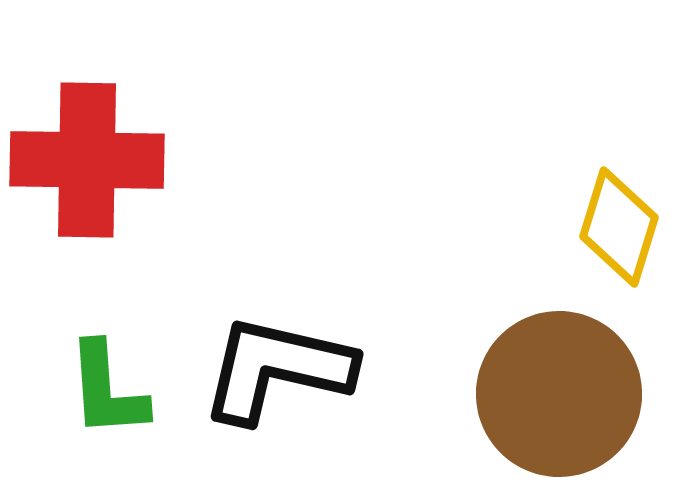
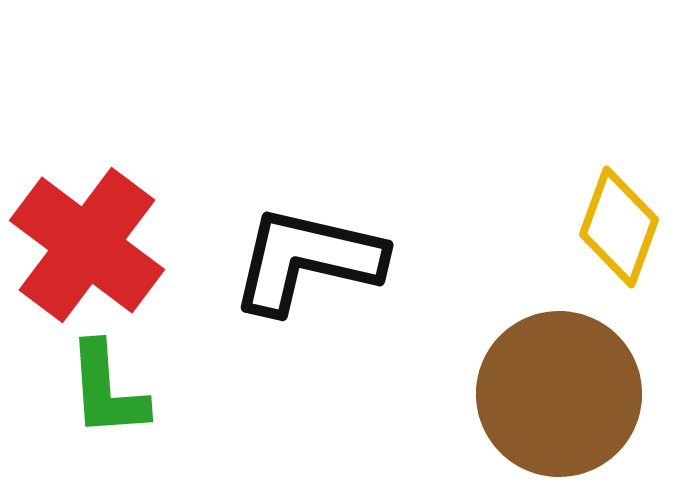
red cross: moved 85 px down; rotated 36 degrees clockwise
yellow diamond: rotated 3 degrees clockwise
black L-shape: moved 30 px right, 109 px up
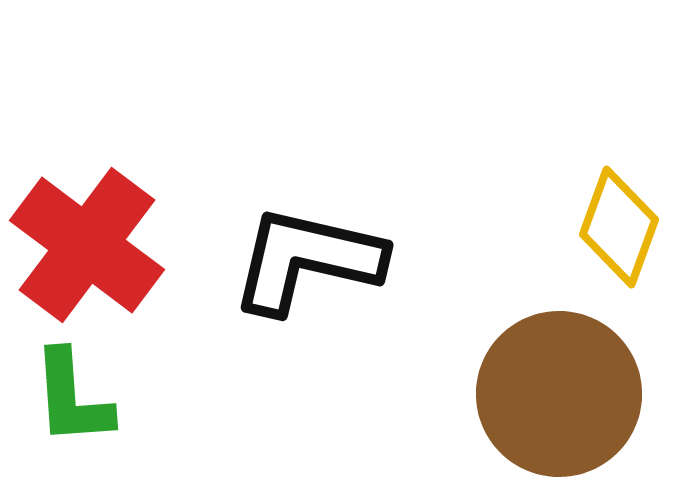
green L-shape: moved 35 px left, 8 px down
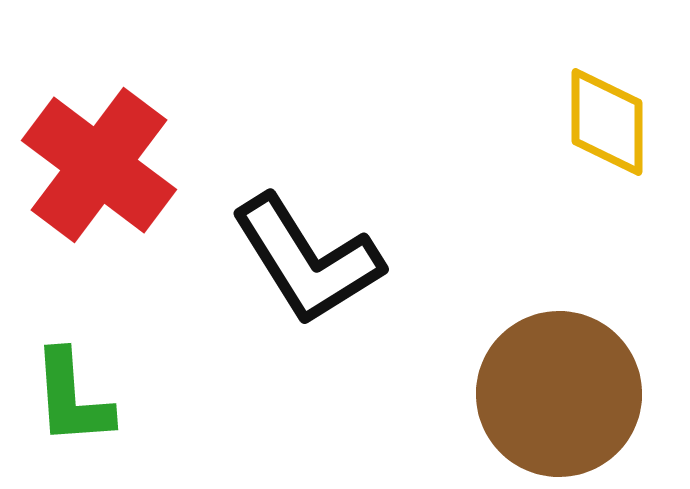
yellow diamond: moved 12 px left, 105 px up; rotated 20 degrees counterclockwise
red cross: moved 12 px right, 80 px up
black L-shape: rotated 135 degrees counterclockwise
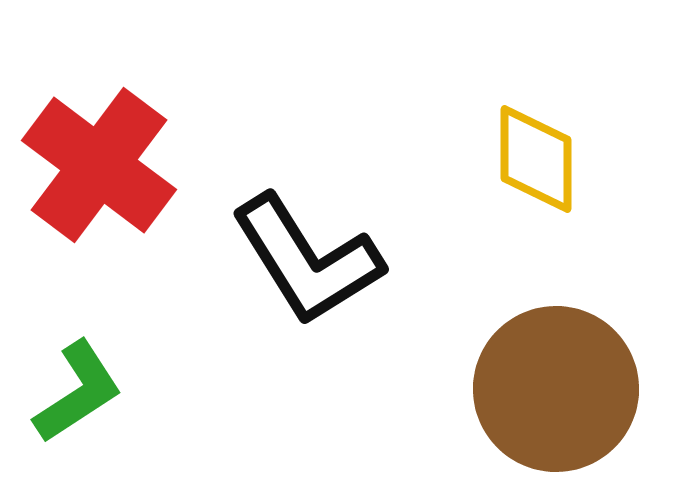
yellow diamond: moved 71 px left, 37 px down
brown circle: moved 3 px left, 5 px up
green L-shape: moved 6 px right, 6 px up; rotated 119 degrees counterclockwise
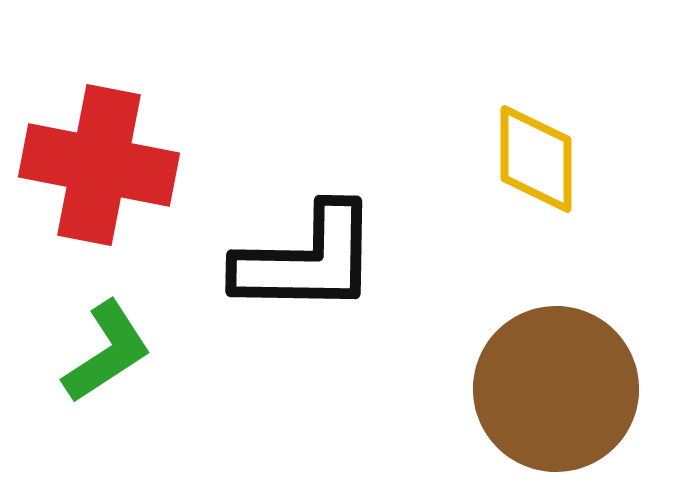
red cross: rotated 26 degrees counterclockwise
black L-shape: rotated 57 degrees counterclockwise
green L-shape: moved 29 px right, 40 px up
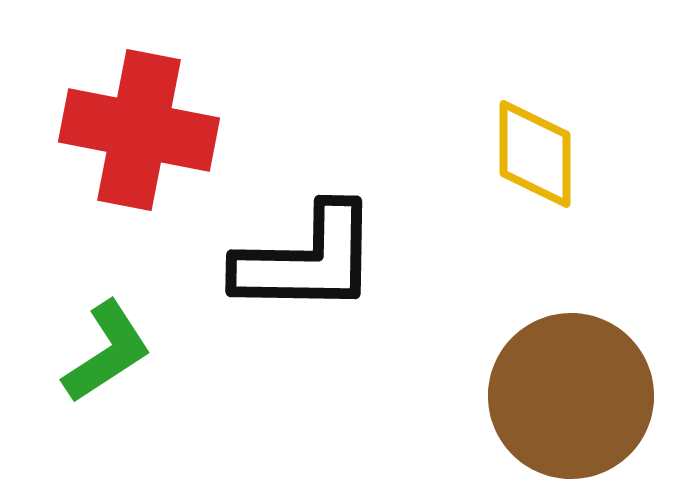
yellow diamond: moved 1 px left, 5 px up
red cross: moved 40 px right, 35 px up
brown circle: moved 15 px right, 7 px down
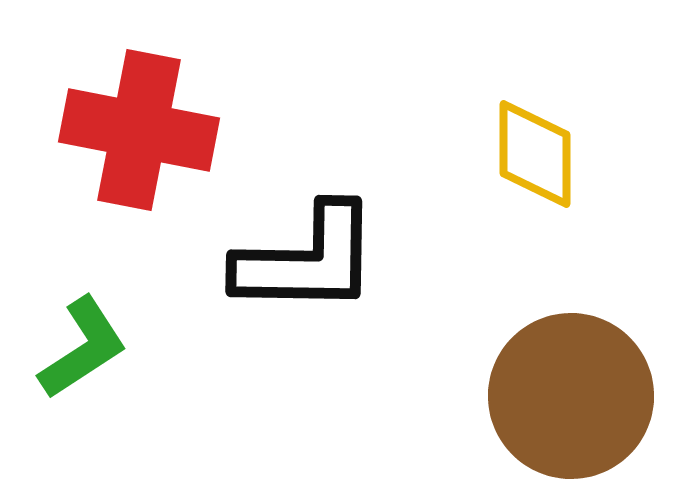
green L-shape: moved 24 px left, 4 px up
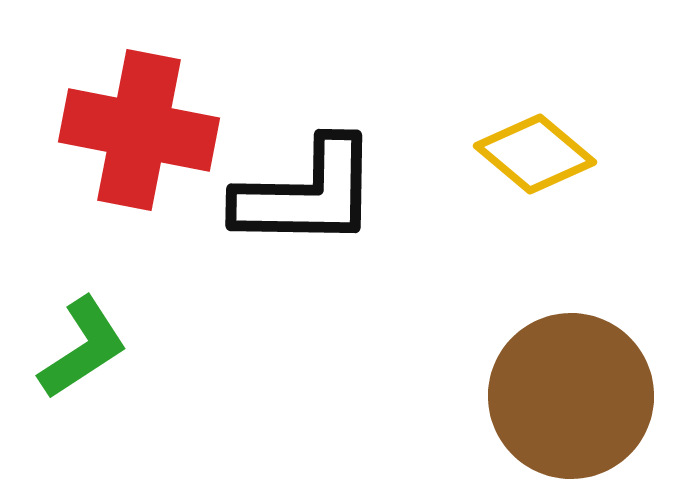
yellow diamond: rotated 50 degrees counterclockwise
black L-shape: moved 66 px up
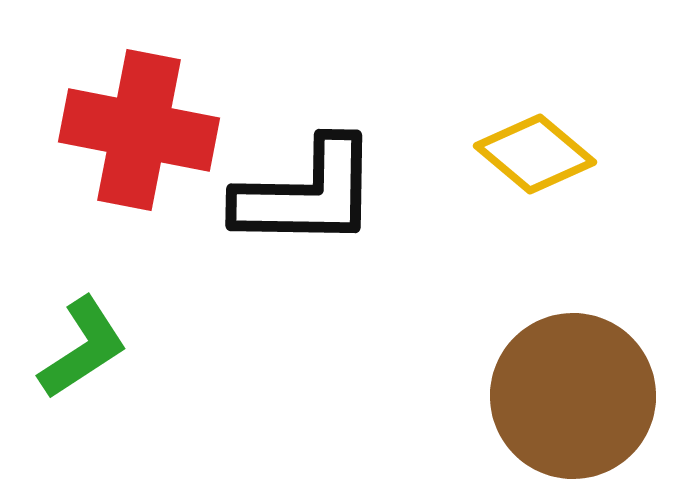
brown circle: moved 2 px right
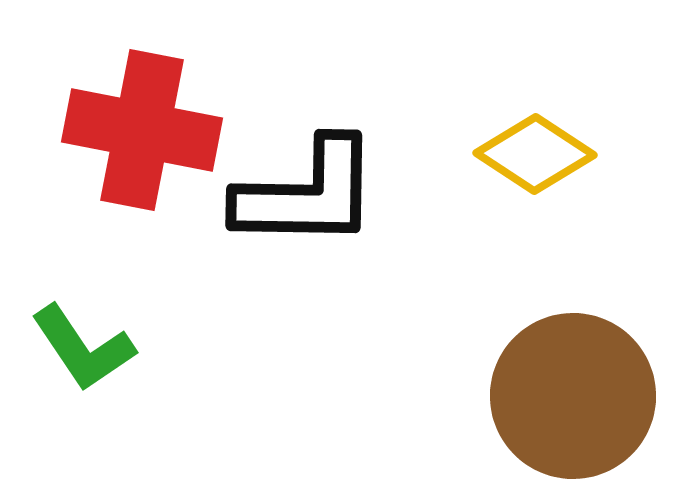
red cross: moved 3 px right
yellow diamond: rotated 7 degrees counterclockwise
green L-shape: rotated 89 degrees clockwise
